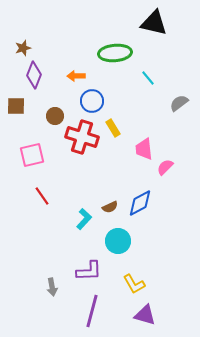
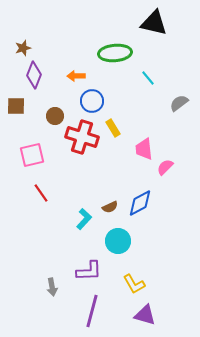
red line: moved 1 px left, 3 px up
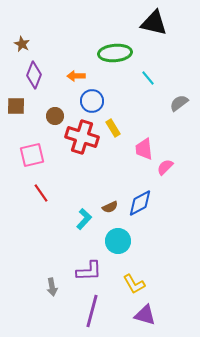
brown star: moved 1 px left, 4 px up; rotated 28 degrees counterclockwise
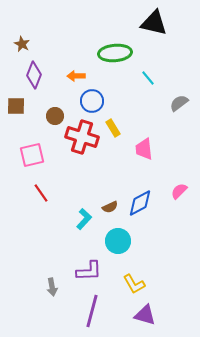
pink semicircle: moved 14 px right, 24 px down
